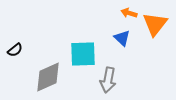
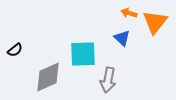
orange triangle: moved 2 px up
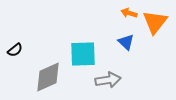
blue triangle: moved 4 px right, 4 px down
gray arrow: rotated 110 degrees counterclockwise
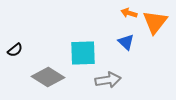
cyan square: moved 1 px up
gray diamond: rotated 56 degrees clockwise
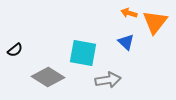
cyan square: rotated 12 degrees clockwise
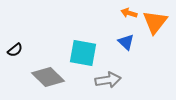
gray diamond: rotated 12 degrees clockwise
